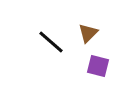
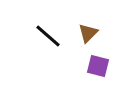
black line: moved 3 px left, 6 px up
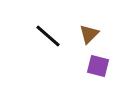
brown triangle: moved 1 px right, 1 px down
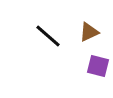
brown triangle: moved 2 px up; rotated 20 degrees clockwise
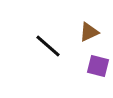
black line: moved 10 px down
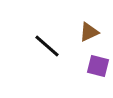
black line: moved 1 px left
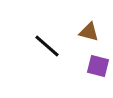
brown triangle: rotated 40 degrees clockwise
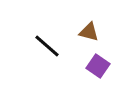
purple square: rotated 20 degrees clockwise
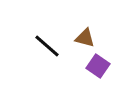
brown triangle: moved 4 px left, 6 px down
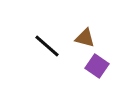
purple square: moved 1 px left
